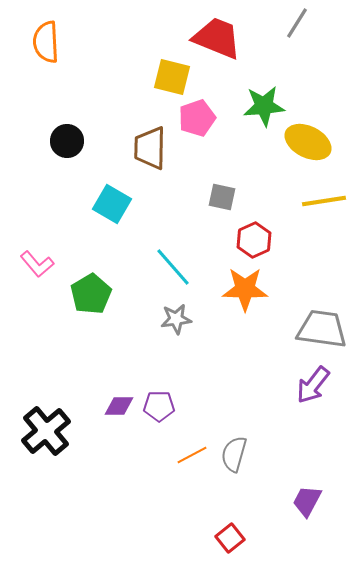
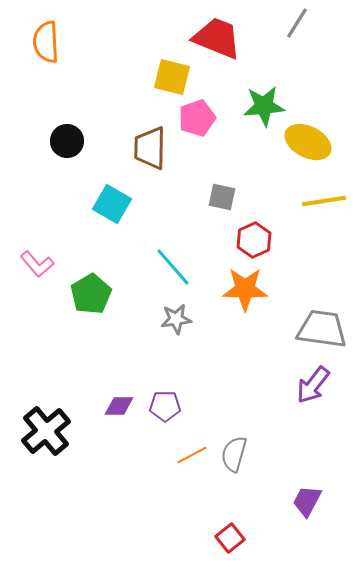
purple pentagon: moved 6 px right
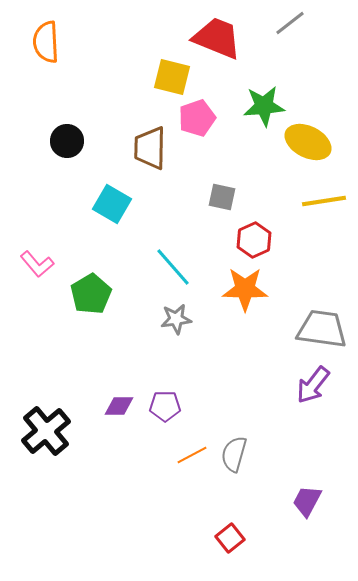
gray line: moved 7 px left; rotated 20 degrees clockwise
